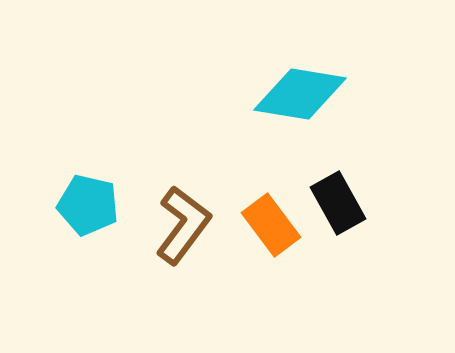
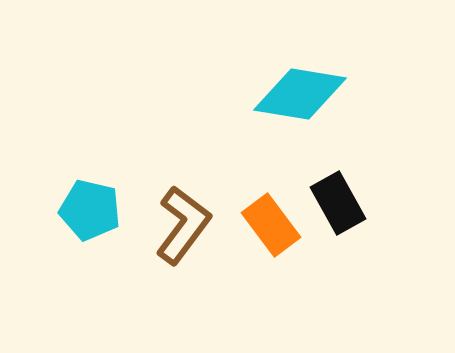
cyan pentagon: moved 2 px right, 5 px down
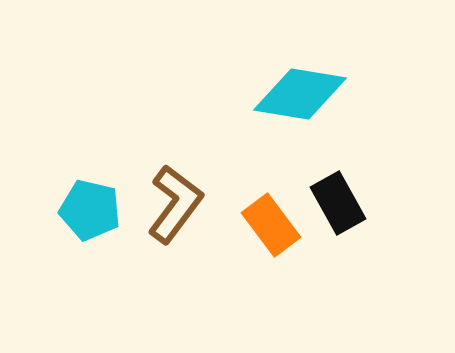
brown L-shape: moved 8 px left, 21 px up
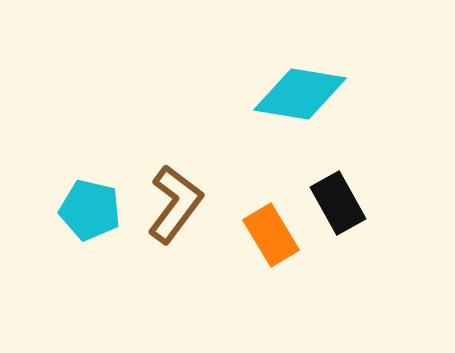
orange rectangle: moved 10 px down; rotated 6 degrees clockwise
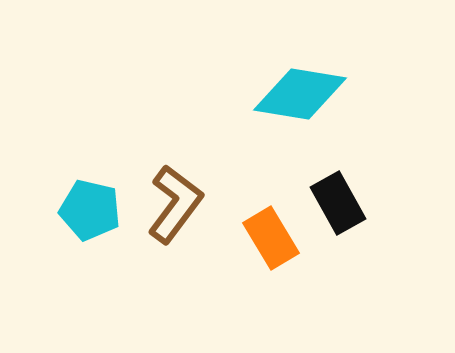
orange rectangle: moved 3 px down
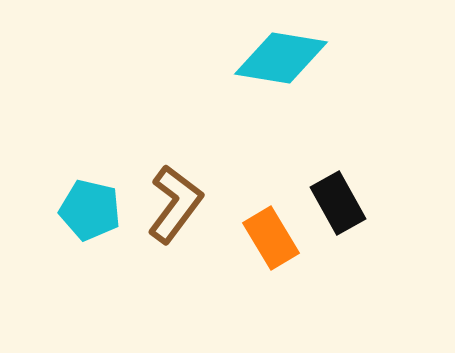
cyan diamond: moved 19 px left, 36 px up
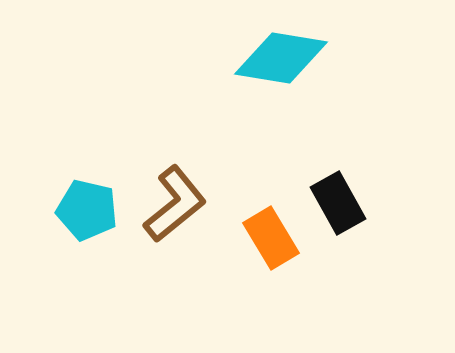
brown L-shape: rotated 14 degrees clockwise
cyan pentagon: moved 3 px left
